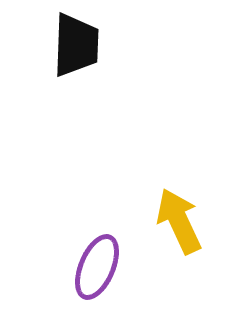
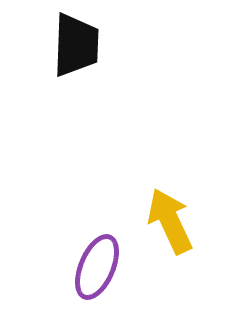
yellow arrow: moved 9 px left
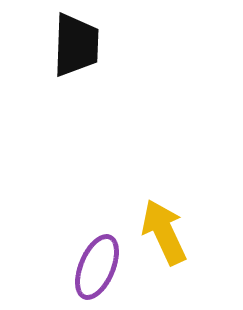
yellow arrow: moved 6 px left, 11 px down
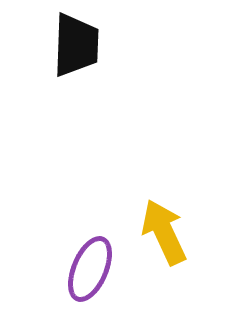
purple ellipse: moved 7 px left, 2 px down
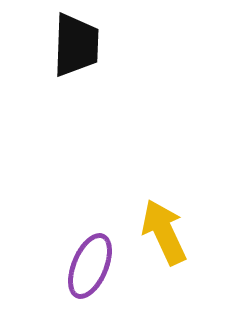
purple ellipse: moved 3 px up
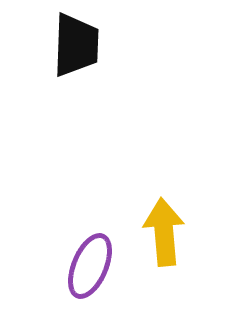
yellow arrow: rotated 20 degrees clockwise
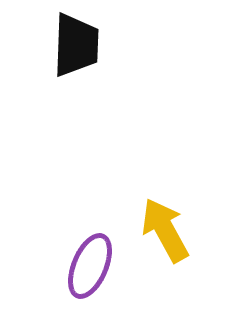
yellow arrow: moved 1 px right, 2 px up; rotated 24 degrees counterclockwise
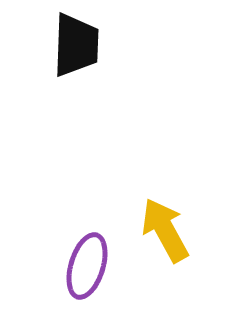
purple ellipse: moved 3 px left; rotated 6 degrees counterclockwise
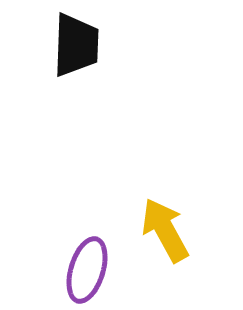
purple ellipse: moved 4 px down
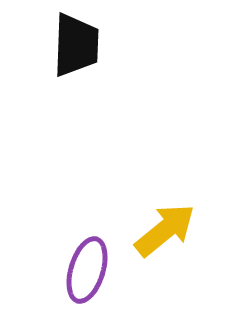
yellow arrow: rotated 80 degrees clockwise
